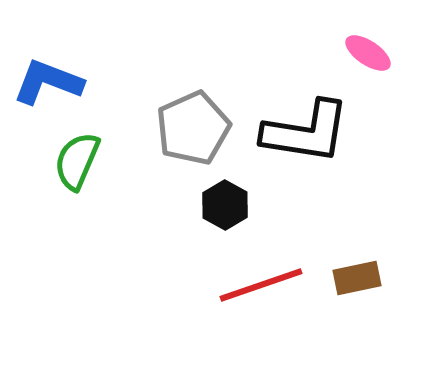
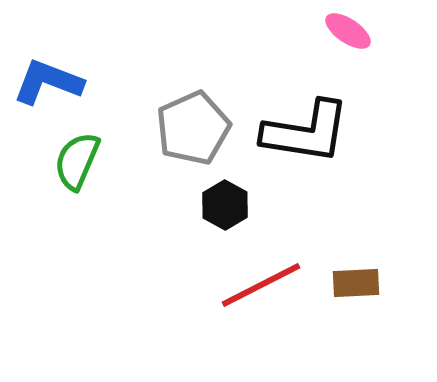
pink ellipse: moved 20 px left, 22 px up
brown rectangle: moved 1 px left, 5 px down; rotated 9 degrees clockwise
red line: rotated 8 degrees counterclockwise
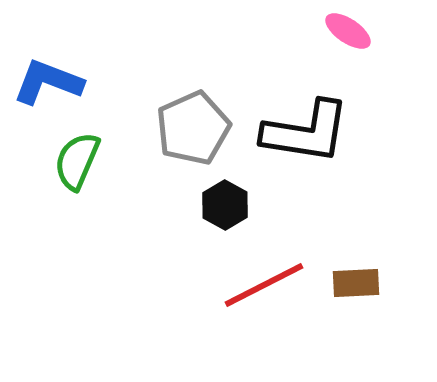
red line: moved 3 px right
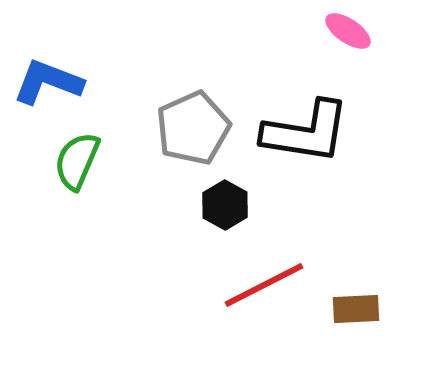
brown rectangle: moved 26 px down
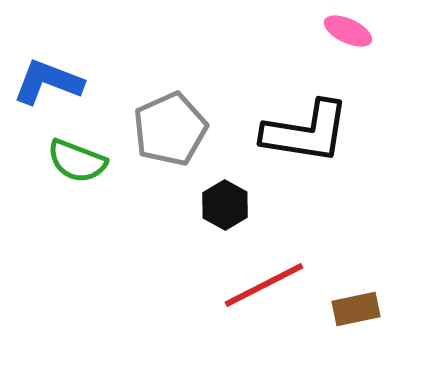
pink ellipse: rotated 9 degrees counterclockwise
gray pentagon: moved 23 px left, 1 px down
green semicircle: rotated 92 degrees counterclockwise
brown rectangle: rotated 9 degrees counterclockwise
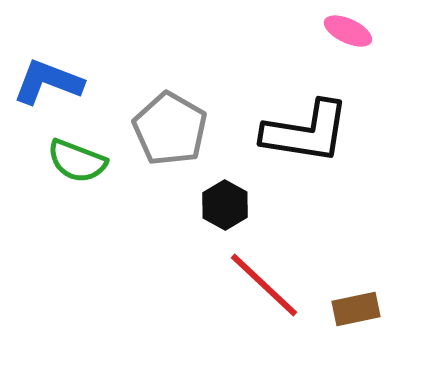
gray pentagon: rotated 18 degrees counterclockwise
red line: rotated 70 degrees clockwise
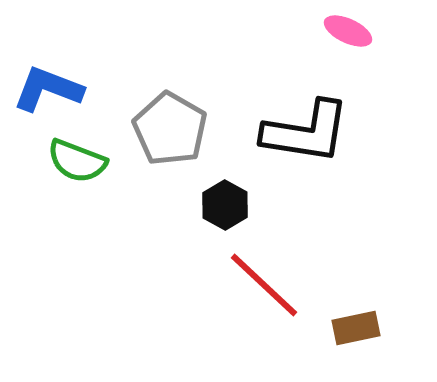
blue L-shape: moved 7 px down
brown rectangle: moved 19 px down
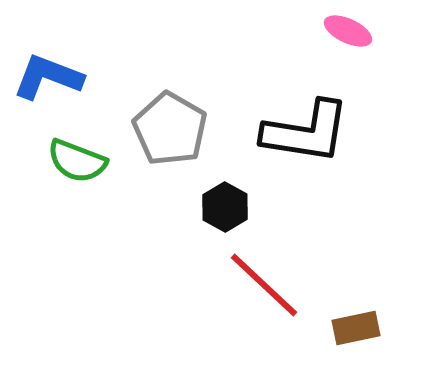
blue L-shape: moved 12 px up
black hexagon: moved 2 px down
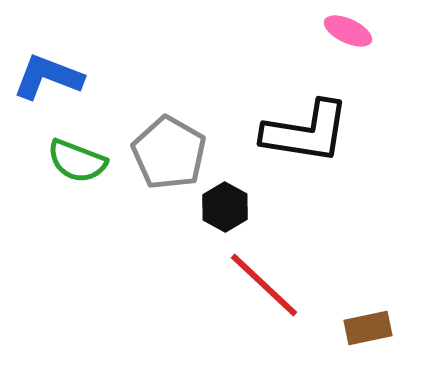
gray pentagon: moved 1 px left, 24 px down
brown rectangle: moved 12 px right
